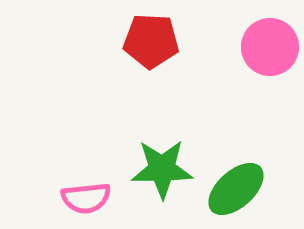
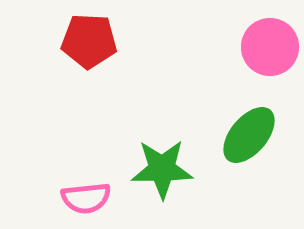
red pentagon: moved 62 px left
green ellipse: moved 13 px right, 54 px up; rotated 8 degrees counterclockwise
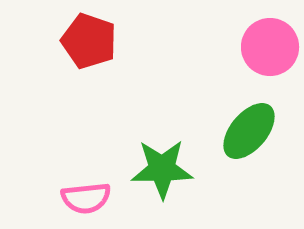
red pentagon: rotated 16 degrees clockwise
green ellipse: moved 4 px up
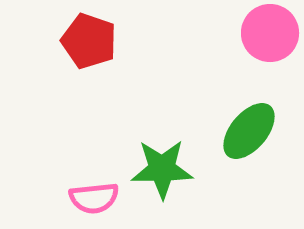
pink circle: moved 14 px up
pink semicircle: moved 8 px right
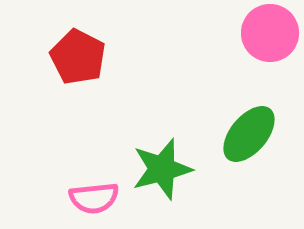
red pentagon: moved 11 px left, 16 px down; rotated 8 degrees clockwise
green ellipse: moved 3 px down
green star: rotated 14 degrees counterclockwise
